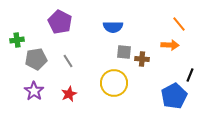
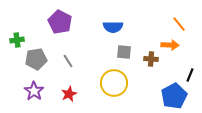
brown cross: moved 9 px right
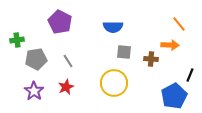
red star: moved 3 px left, 7 px up
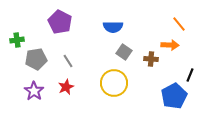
gray square: rotated 28 degrees clockwise
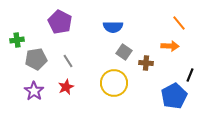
orange line: moved 1 px up
orange arrow: moved 1 px down
brown cross: moved 5 px left, 4 px down
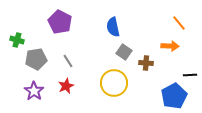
blue semicircle: rotated 78 degrees clockwise
green cross: rotated 24 degrees clockwise
black line: rotated 64 degrees clockwise
red star: moved 1 px up
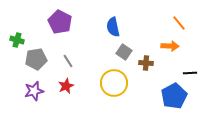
black line: moved 2 px up
purple star: rotated 24 degrees clockwise
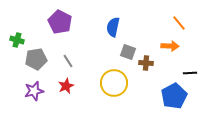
blue semicircle: rotated 24 degrees clockwise
gray square: moved 4 px right; rotated 14 degrees counterclockwise
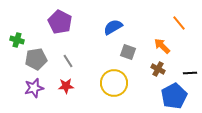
blue semicircle: rotated 48 degrees clockwise
orange arrow: moved 8 px left; rotated 138 degrees counterclockwise
brown cross: moved 12 px right, 6 px down; rotated 24 degrees clockwise
red star: rotated 21 degrees clockwise
purple star: moved 3 px up
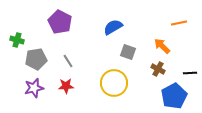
orange line: rotated 63 degrees counterclockwise
